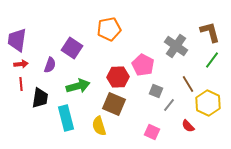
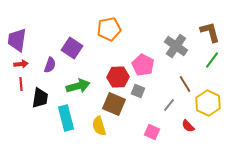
brown line: moved 3 px left
gray square: moved 18 px left
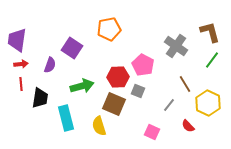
green arrow: moved 4 px right
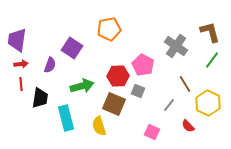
red hexagon: moved 1 px up
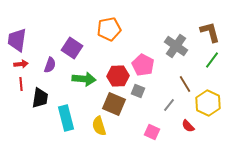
green arrow: moved 2 px right, 7 px up; rotated 20 degrees clockwise
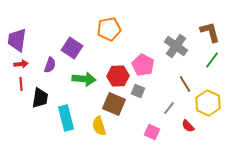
gray line: moved 3 px down
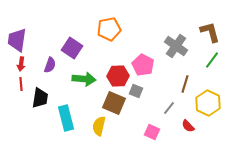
red arrow: rotated 104 degrees clockwise
brown line: rotated 48 degrees clockwise
gray square: moved 2 px left
brown square: moved 1 px up
yellow semicircle: rotated 30 degrees clockwise
